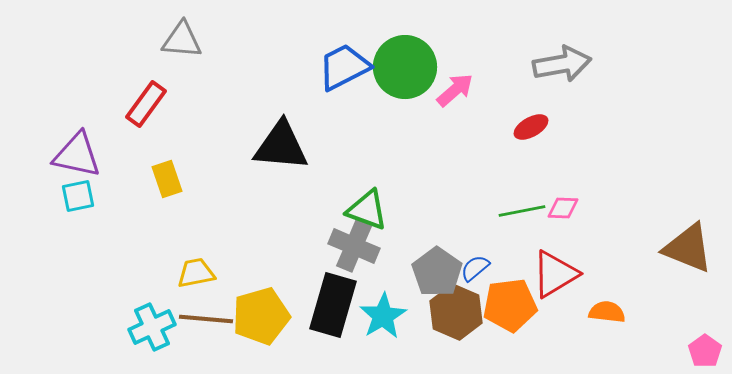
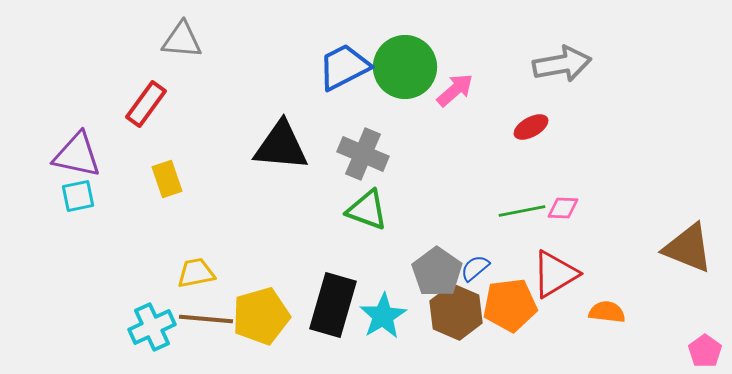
gray cross: moved 9 px right, 92 px up
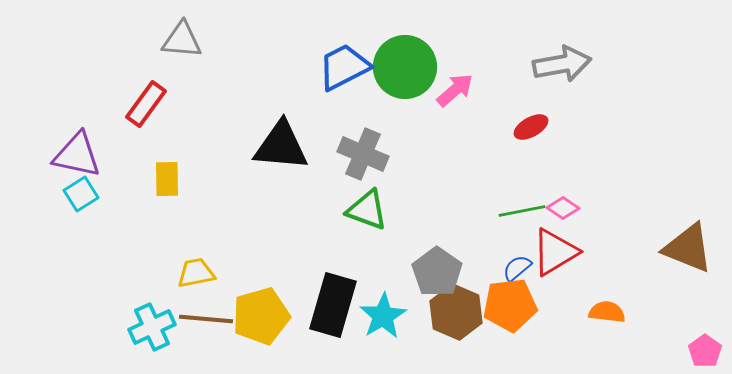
yellow rectangle: rotated 18 degrees clockwise
cyan square: moved 3 px right, 2 px up; rotated 20 degrees counterclockwise
pink diamond: rotated 32 degrees clockwise
blue semicircle: moved 42 px right
red triangle: moved 22 px up
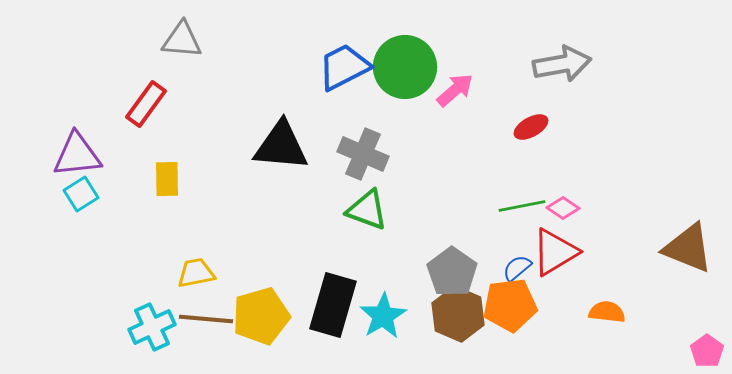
purple triangle: rotated 18 degrees counterclockwise
green line: moved 5 px up
gray pentagon: moved 15 px right
brown hexagon: moved 2 px right, 2 px down
pink pentagon: moved 2 px right
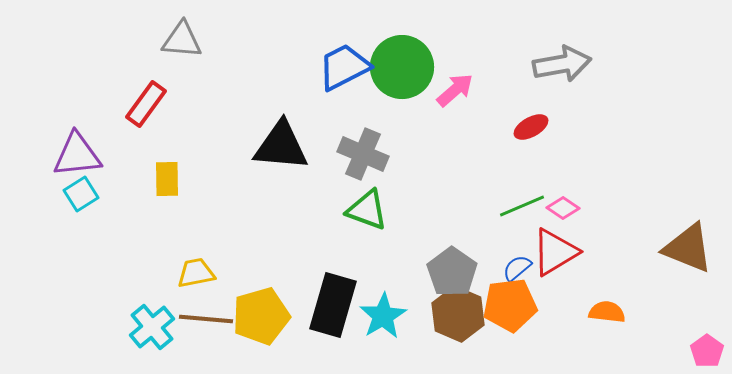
green circle: moved 3 px left
green line: rotated 12 degrees counterclockwise
cyan cross: rotated 15 degrees counterclockwise
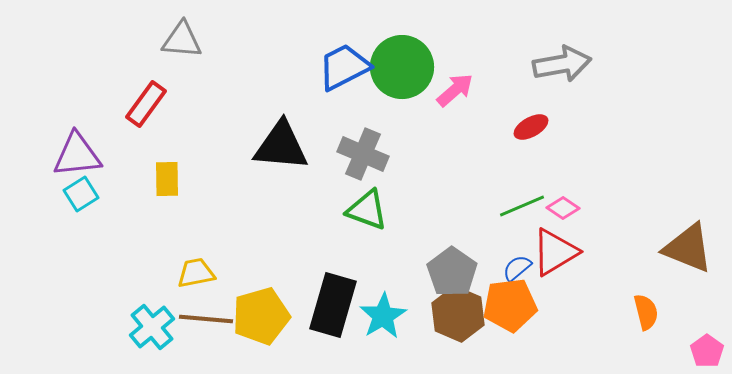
orange semicircle: moved 39 px right; rotated 69 degrees clockwise
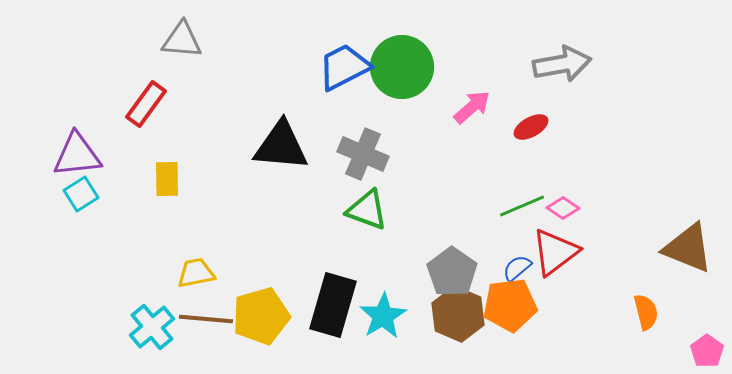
pink arrow: moved 17 px right, 17 px down
red triangle: rotated 6 degrees counterclockwise
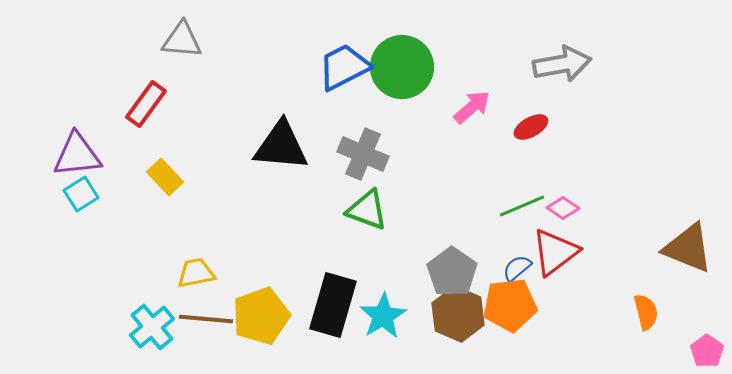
yellow rectangle: moved 2 px left, 2 px up; rotated 42 degrees counterclockwise
yellow pentagon: rotated 4 degrees counterclockwise
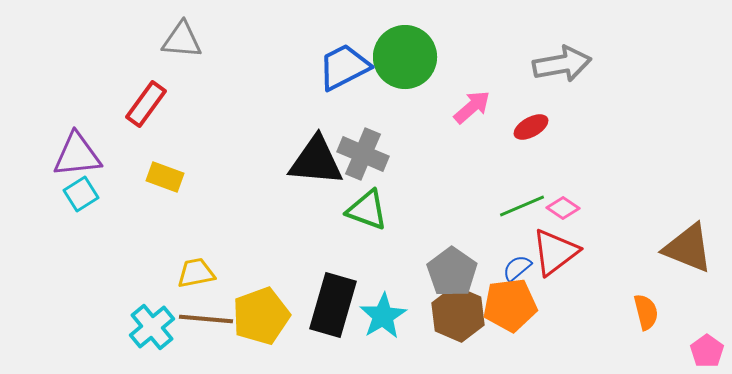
green circle: moved 3 px right, 10 px up
black triangle: moved 35 px right, 15 px down
yellow rectangle: rotated 27 degrees counterclockwise
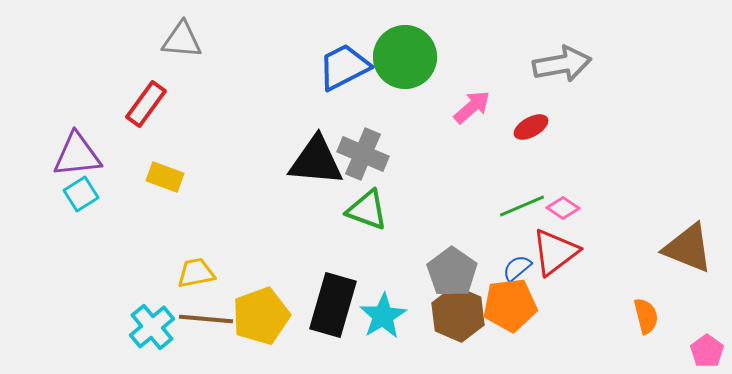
orange semicircle: moved 4 px down
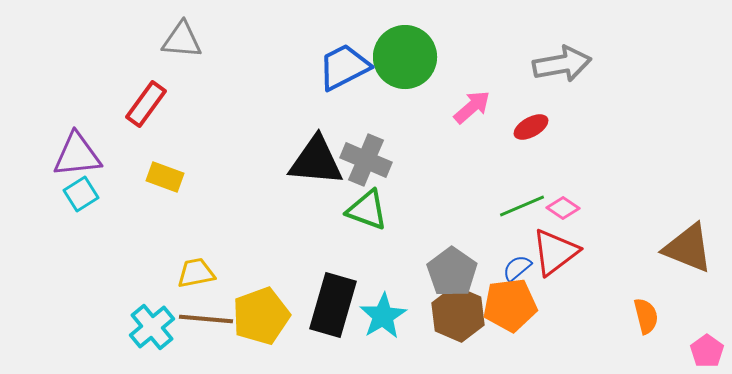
gray cross: moved 3 px right, 6 px down
